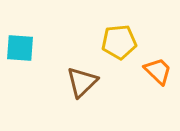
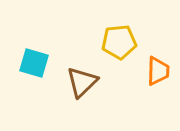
cyan square: moved 14 px right, 15 px down; rotated 12 degrees clockwise
orange trapezoid: rotated 48 degrees clockwise
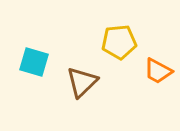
cyan square: moved 1 px up
orange trapezoid: rotated 116 degrees clockwise
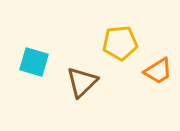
yellow pentagon: moved 1 px right, 1 px down
orange trapezoid: rotated 60 degrees counterclockwise
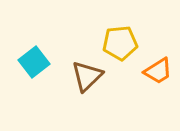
cyan square: rotated 36 degrees clockwise
brown triangle: moved 5 px right, 6 px up
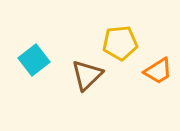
cyan square: moved 2 px up
brown triangle: moved 1 px up
